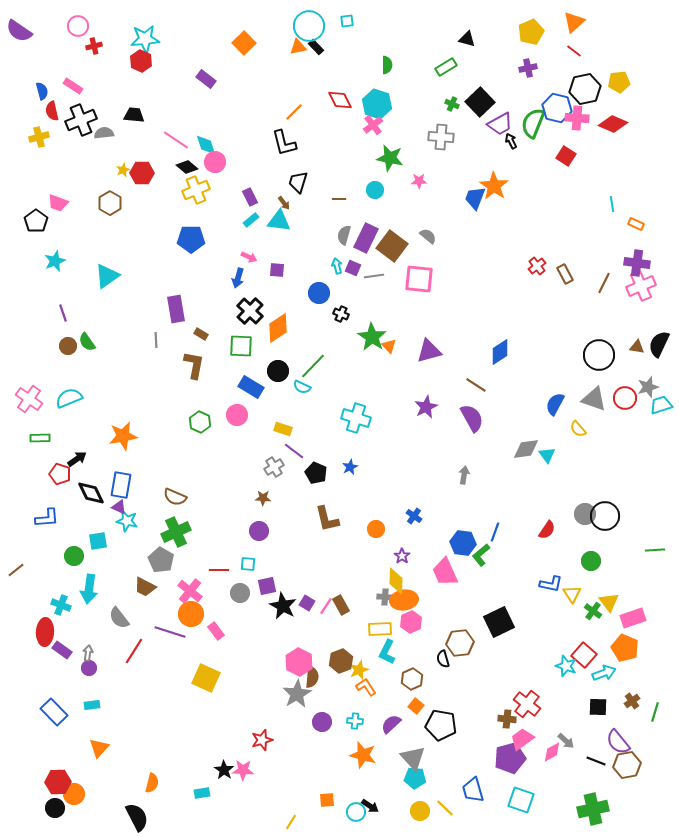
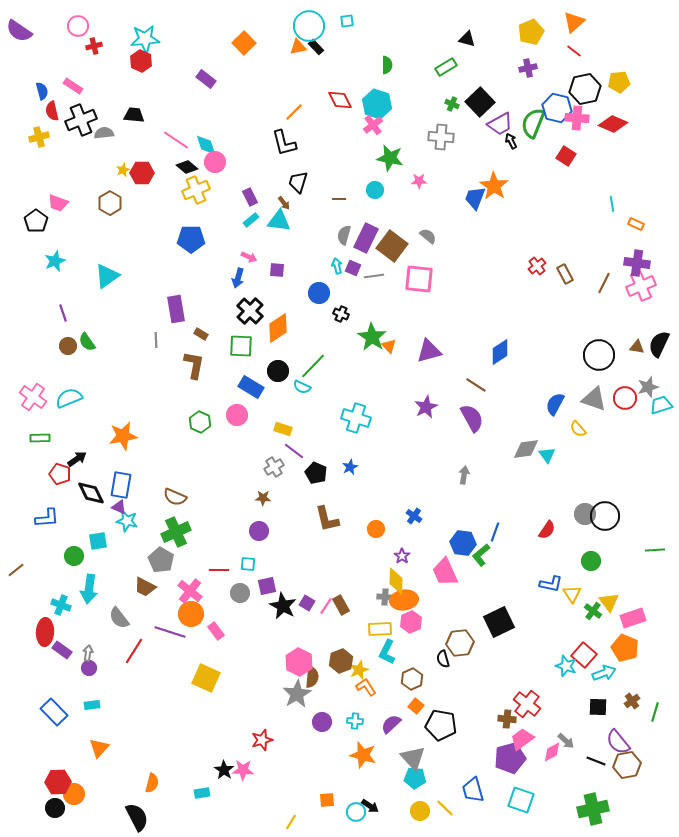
pink cross at (29, 399): moved 4 px right, 2 px up
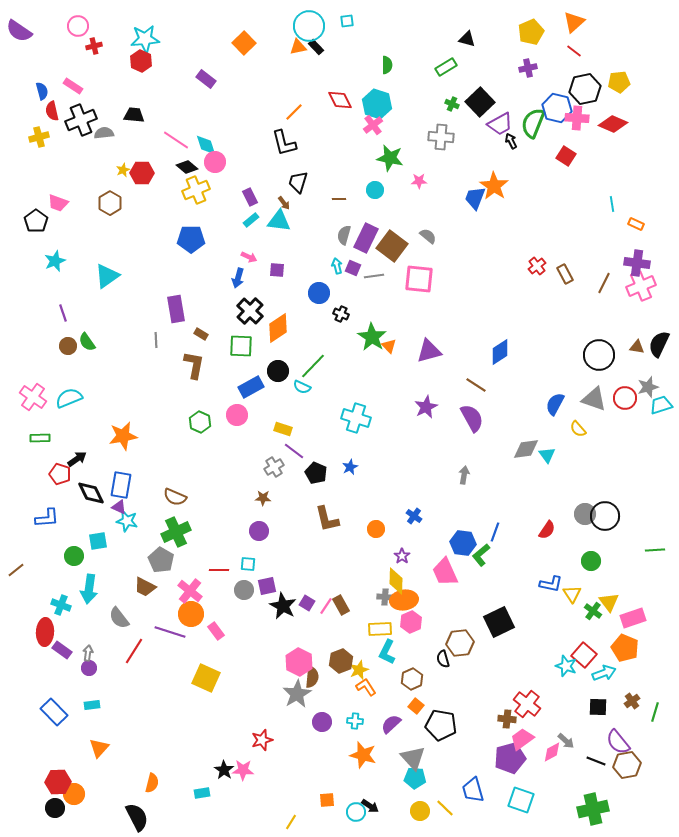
blue rectangle at (251, 387): rotated 60 degrees counterclockwise
gray circle at (240, 593): moved 4 px right, 3 px up
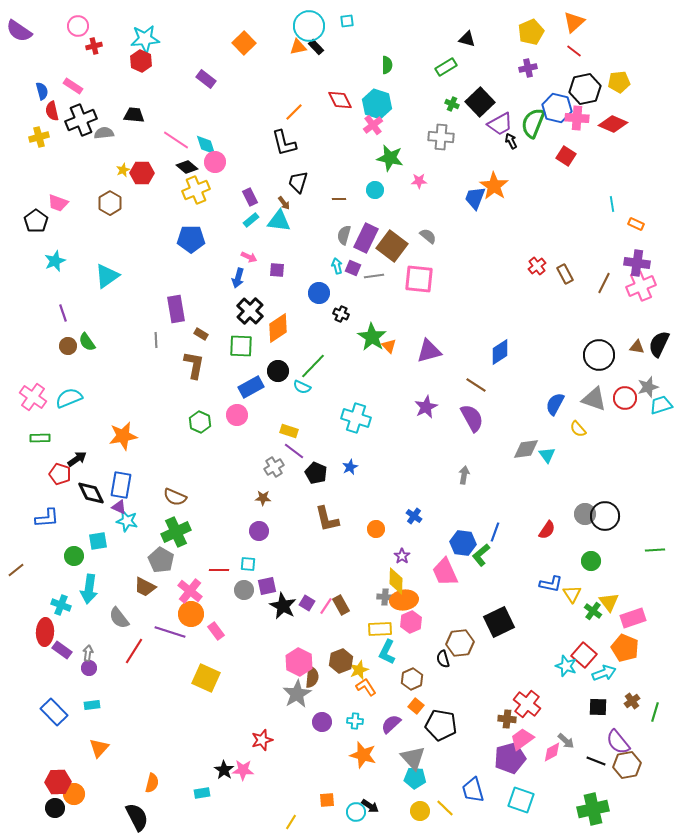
yellow rectangle at (283, 429): moved 6 px right, 2 px down
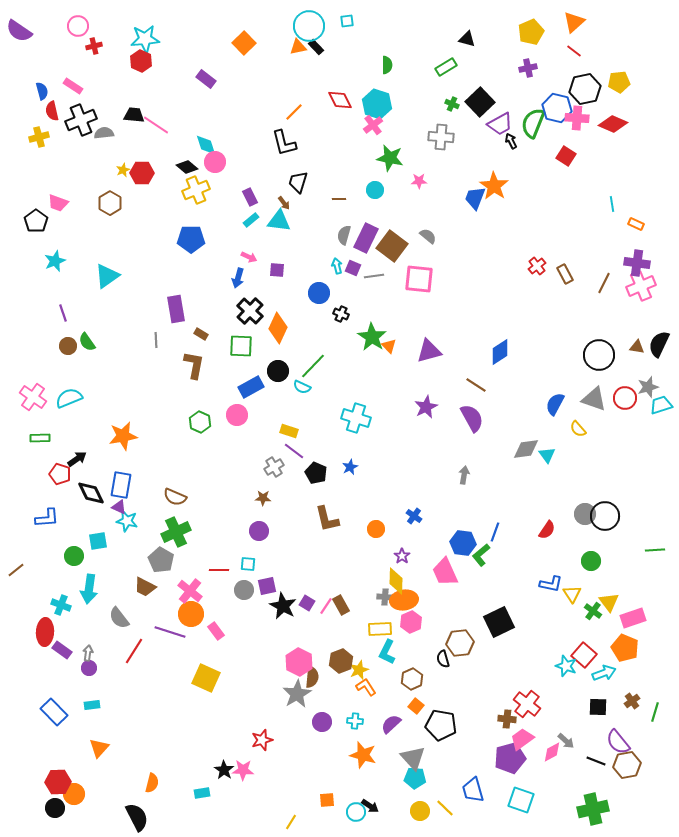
pink line at (176, 140): moved 20 px left, 15 px up
orange diamond at (278, 328): rotated 32 degrees counterclockwise
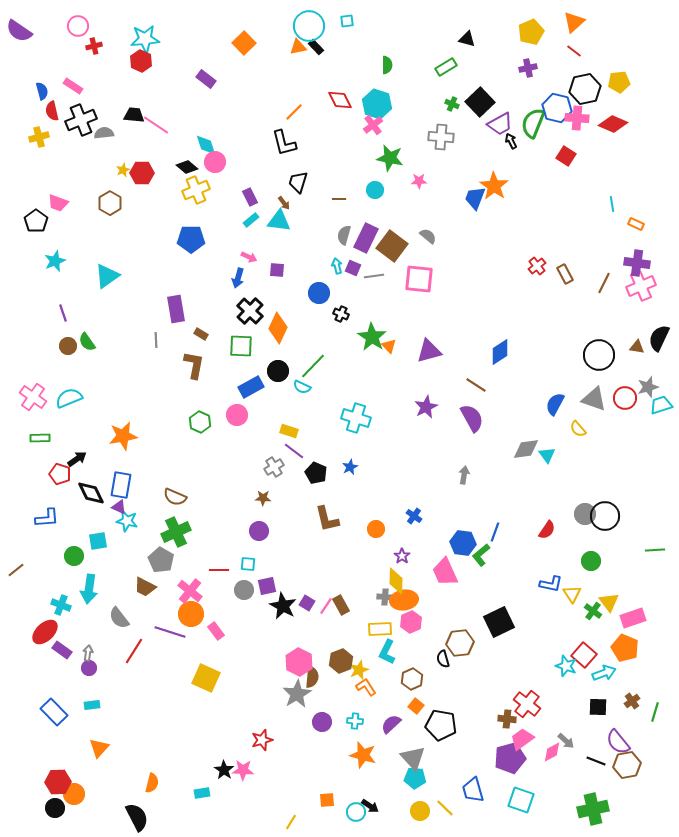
black semicircle at (659, 344): moved 6 px up
red ellipse at (45, 632): rotated 44 degrees clockwise
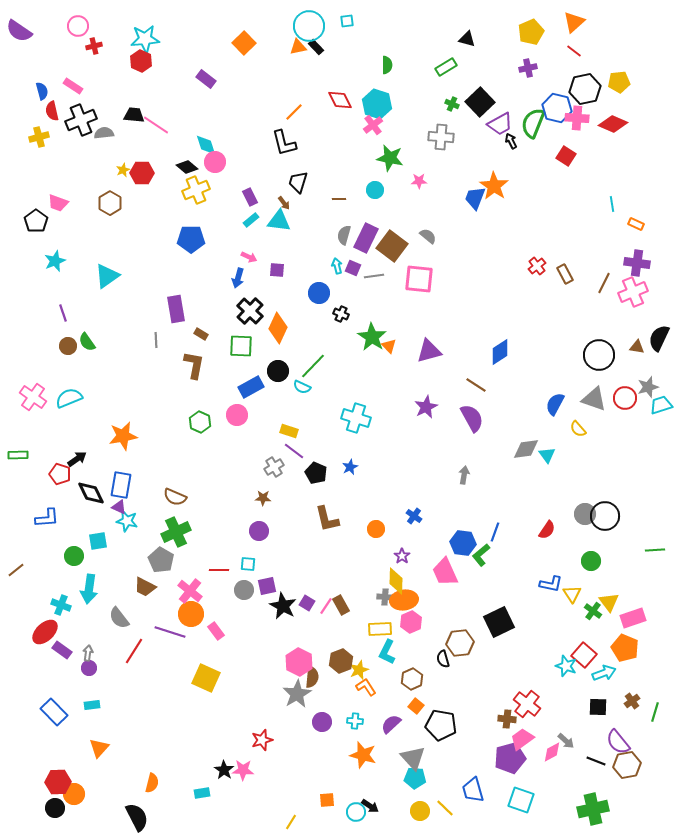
pink cross at (641, 286): moved 8 px left, 6 px down
green rectangle at (40, 438): moved 22 px left, 17 px down
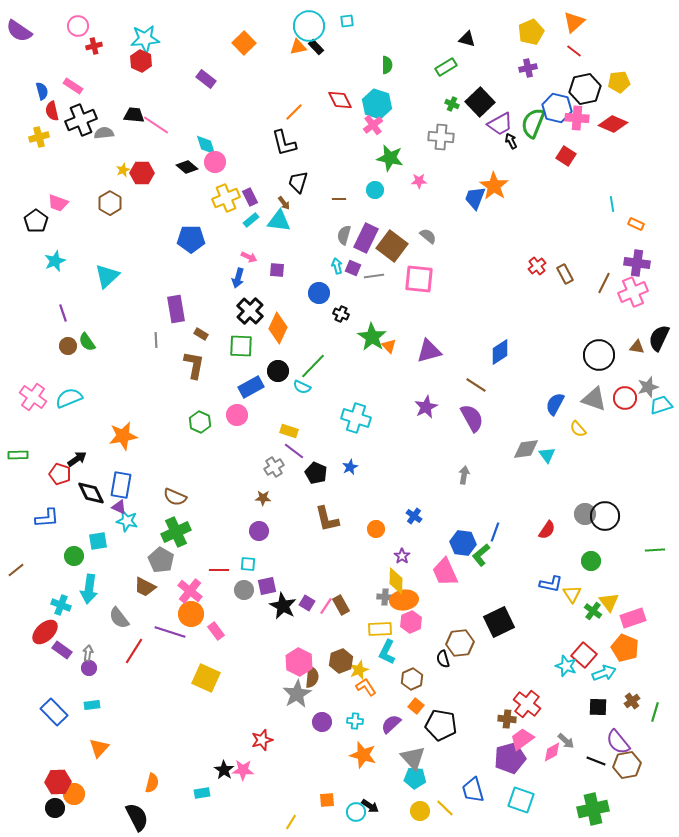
yellow cross at (196, 190): moved 30 px right, 8 px down
cyan triangle at (107, 276): rotated 8 degrees counterclockwise
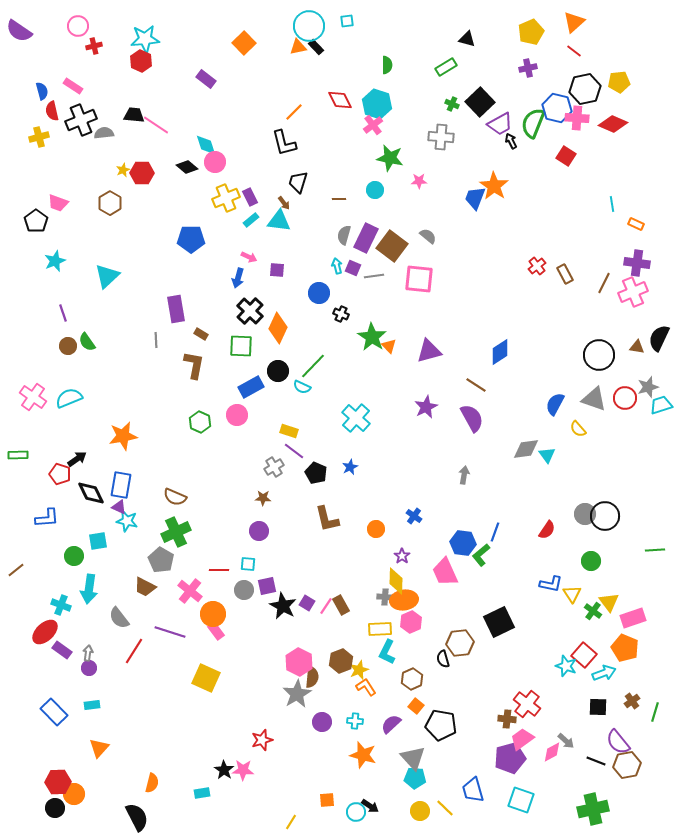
cyan cross at (356, 418): rotated 24 degrees clockwise
orange circle at (191, 614): moved 22 px right
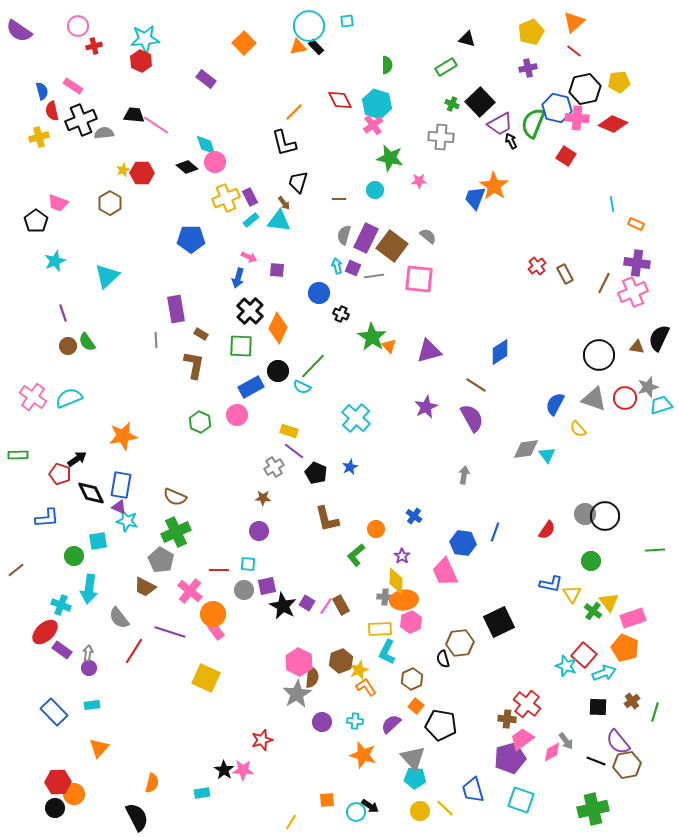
green L-shape at (481, 555): moved 125 px left
gray arrow at (566, 741): rotated 12 degrees clockwise
